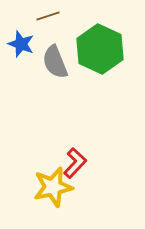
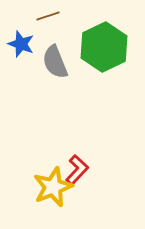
green hexagon: moved 4 px right, 2 px up; rotated 9 degrees clockwise
red L-shape: moved 2 px right, 7 px down
yellow star: rotated 9 degrees counterclockwise
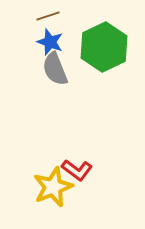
blue star: moved 29 px right, 2 px up
gray semicircle: moved 7 px down
red L-shape: rotated 84 degrees clockwise
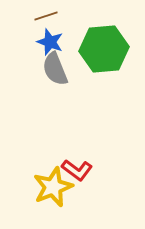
brown line: moved 2 px left
green hexagon: moved 2 px down; rotated 21 degrees clockwise
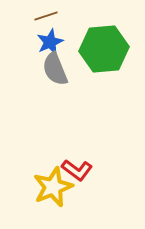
blue star: rotated 28 degrees clockwise
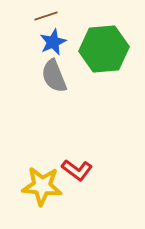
blue star: moved 3 px right
gray semicircle: moved 1 px left, 7 px down
yellow star: moved 11 px left, 1 px up; rotated 27 degrees clockwise
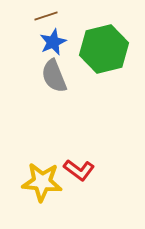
green hexagon: rotated 9 degrees counterclockwise
red L-shape: moved 2 px right
yellow star: moved 4 px up
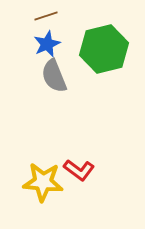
blue star: moved 6 px left, 2 px down
yellow star: moved 1 px right
